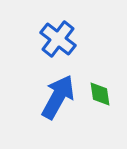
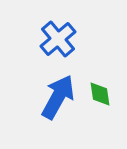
blue cross: rotated 12 degrees clockwise
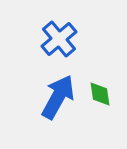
blue cross: moved 1 px right
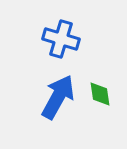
blue cross: moved 2 px right; rotated 33 degrees counterclockwise
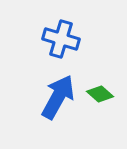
green diamond: rotated 40 degrees counterclockwise
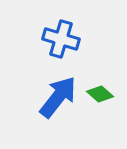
blue arrow: rotated 9 degrees clockwise
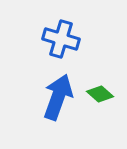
blue arrow: rotated 18 degrees counterclockwise
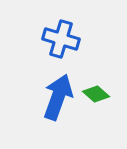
green diamond: moved 4 px left
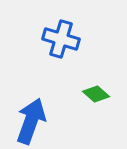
blue arrow: moved 27 px left, 24 px down
